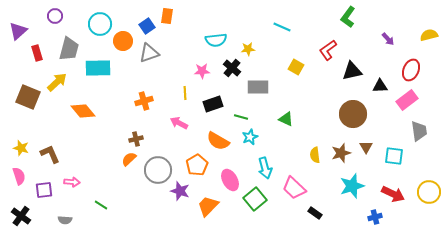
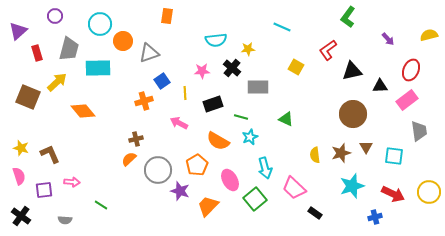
blue square at (147, 26): moved 15 px right, 55 px down
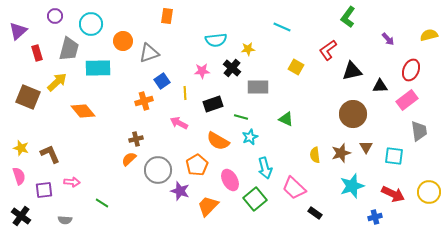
cyan circle at (100, 24): moved 9 px left
green line at (101, 205): moved 1 px right, 2 px up
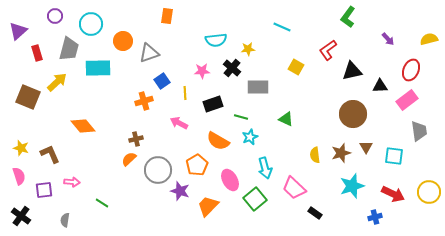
yellow semicircle at (429, 35): moved 4 px down
orange diamond at (83, 111): moved 15 px down
gray semicircle at (65, 220): rotated 96 degrees clockwise
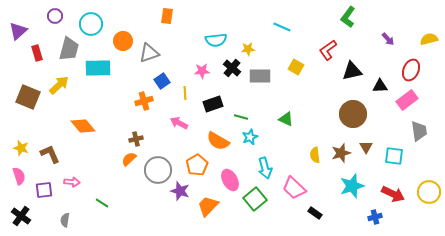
yellow arrow at (57, 82): moved 2 px right, 3 px down
gray rectangle at (258, 87): moved 2 px right, 11 px up
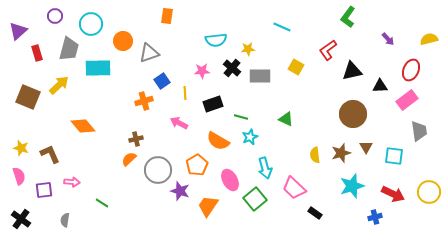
orange trapezoid at (208, 206): rotated 10 degrees counterclockwise
black cross at (21, 216): moved 3 px down
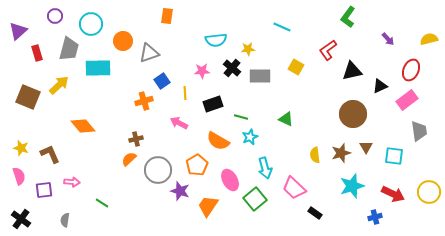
black triangle at (380, 86): rotated 21 degrees counterclockwise
